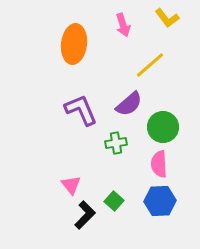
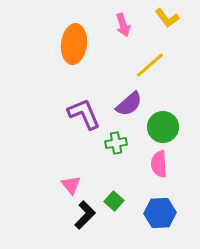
purple L-shape: moved 3 px right, 4 px down
blue hexagon: moved 12 px down
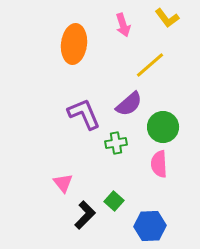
pink triangle: moved 8 px left, 2 px up
blue hexagon: moved 10 px left, 13 px down
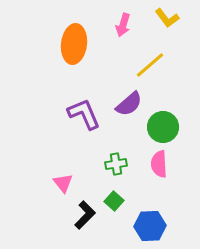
pink arrow: rotated 35 degrees clockwise
green cross: moved 21 px down
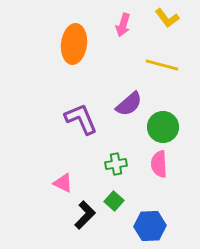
yellow line: moved 12 px right; rotated 56 degrees clockwise
purple L-shape: moved 3 px left, 5 px down
pink triangle: rotated 25 degrees counterclockwise
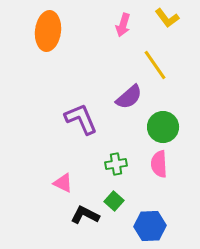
orange ellipse: moved 26 px left, 13 px up
yellow line: moved 7 px left; rotated 40 degrees clockwise
purple semicircle: moved 7 px up
black L-shape: rotated 108 degrees counterclockwise
